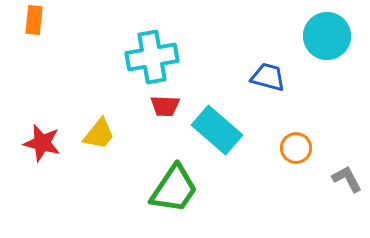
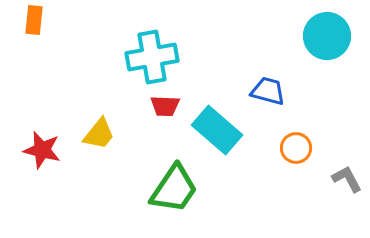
blue trapezoid: moved 14 px down
red star: moved 7 px down
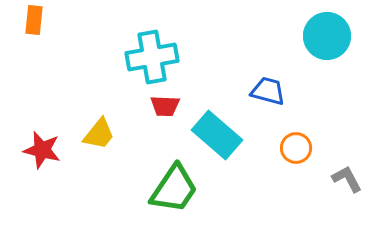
cyan rectangle: moved 5 px down
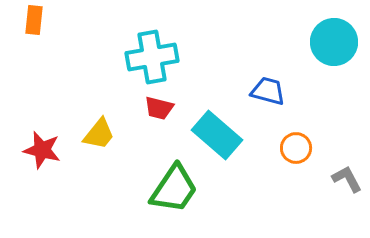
cyan circle: moved 7 px right, 6 px down
red trapezoid: moved 6 px left, 2 px down; rotated 12 degrees clockwise
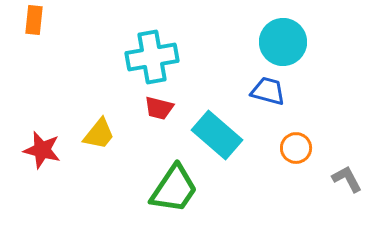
cyan circle: moved 51 px left
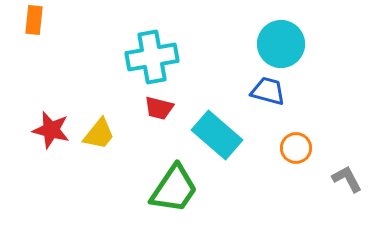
cyan circle: moved 2 px left, 2 px down
red star: moved 9 px right, 20 px up
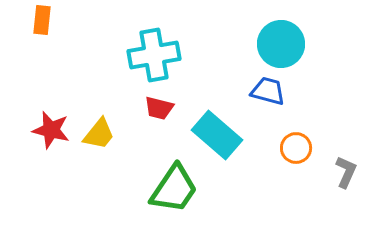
orange rectangle: moved 8 px right
cyan cross: moved 2 px right, 2 px up
gray L-shape: moved 1 px left, 7 px up; rotated 52 degrees clockwise
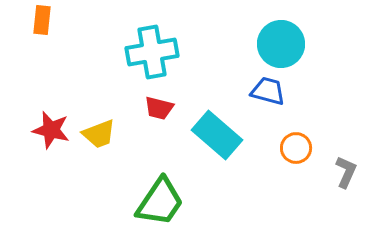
cyan cross: moved 2 px left, 3 px up
yellow trapezoid: rotated 30 degrees clockwise
green trapezoid: moved 14 px left, 13 px down
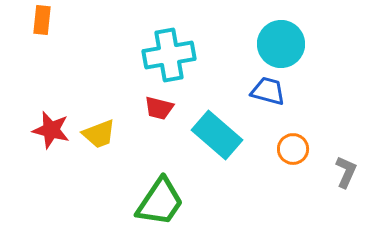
cyan cross: moved 17 px right, 3 px down
orange circle: moved 3 px left, 1 px down
